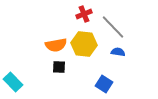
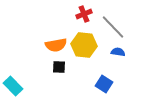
yellow hexagon: moved 1 px down
cyan rectangle: moved 4 px down
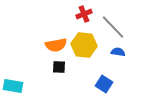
cyan rectangle: rotated 36 degrees counterclockwise
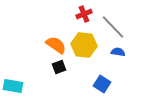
orange semicircle: rotated 135 degrees counterclockwise
black square: rotated 24 degrees counterclockwise
blue square: moved 2 px left
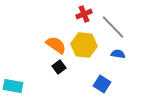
blue semicircle: moved 2 px down
black square: rotated 16 degrees counterclockwise
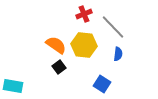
blue semicircle: rotated 88 degrees clockwise
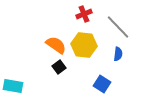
gray line: moved 5 px right
